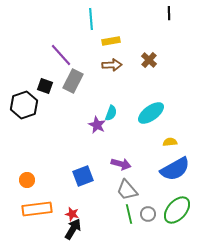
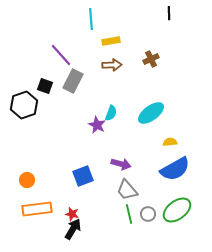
brown cross: moved 2 px right, 1 px up; rotated 21 degrees clockwise
green ellipse: rotated 12 degrees clockwise
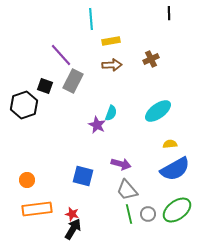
cyan ellipse: moved 7 px right, 2 px up
yellow semicircle: moved 2 px down
blue square: rotated 35 degrees clockwise
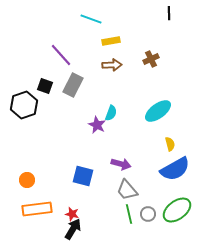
cyan line: rotated 65 degrees counterclockwise
gray rectangle: moved 4 px down
yellow semicircle: rotated 80 degrees clockwise
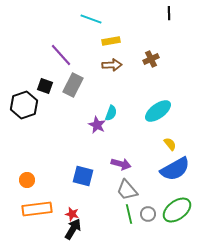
yellow semicircle: rotated 24 degrees counterclockwise
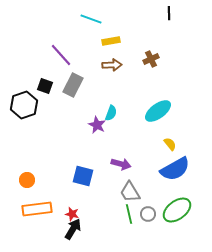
gray trapezoid: moved 3 px right, 2 px down; rotated 10 degrees clockwise
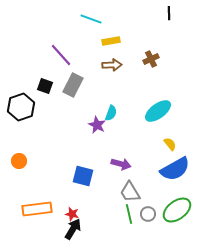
black hexagon: moved 3 px left, 2 px down
orange circle: moved 8 px left, 19 px up
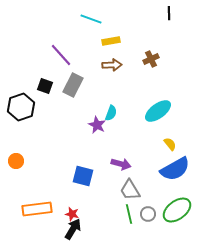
orange circle: moved 3 px left
gray trapezoid: moved 2 px up
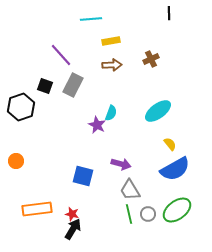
cyan line: rotated 25 degrees counterclockwise
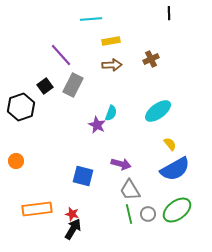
black square: rotated 35 degrees clockwise
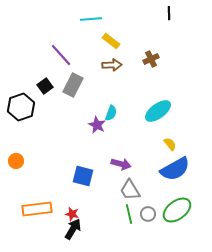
yellow rectangle: rotated 48 degrees clockwise
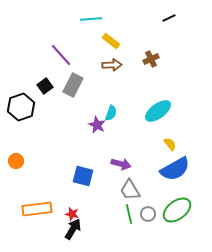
black line: moved 5 px down; rotated 64 degrees clockwise
